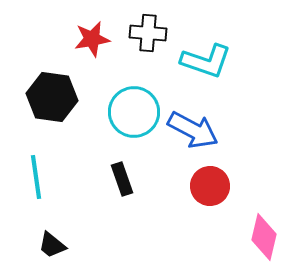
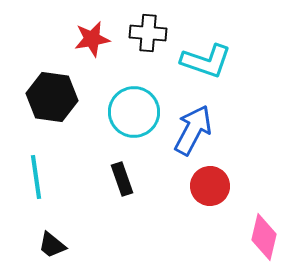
blue arrow: rotated 90 degrees counterclockwise
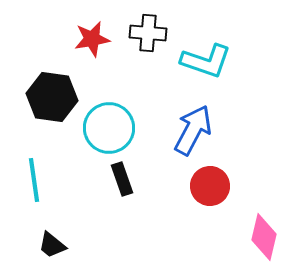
cyan circle: moved 25 px left, 16 px down
cyan line: moved 2 px left, 3 px down
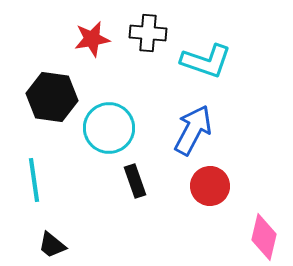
black rectangle: moved 13 px right, 2 px down
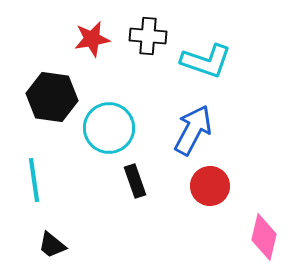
black cross: moved 3 px down
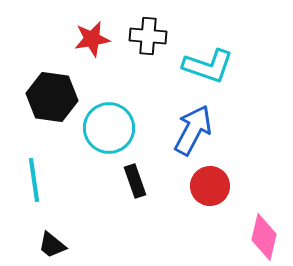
cyan L-shape: moved 2 px right, 5 px down
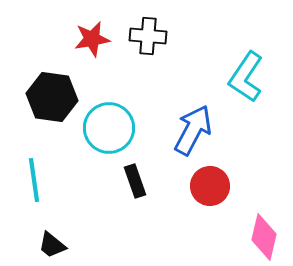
cyan L-shape: moved 38 px right, 11 px down; rotated 105 degrees clockwise
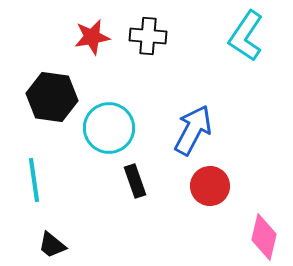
red star: moved 2 px up
cyan L-shape: moved 41 px up
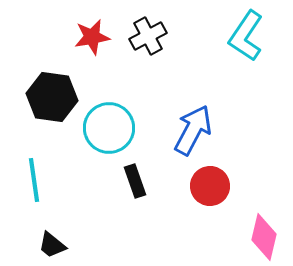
black cross: rotated 33 degrees counterclockwise
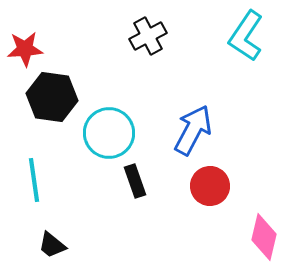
red star: moved 67 px left, 12 px down; rotated 6 degrees clockwise
cyan circle: moved 5 px down
